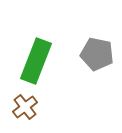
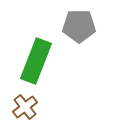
gray pentagon: moved 18 px left, 28 px up; rotated 12 degrees counterclockwise
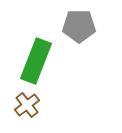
brown cross: moved 2 px right, 2 px up
